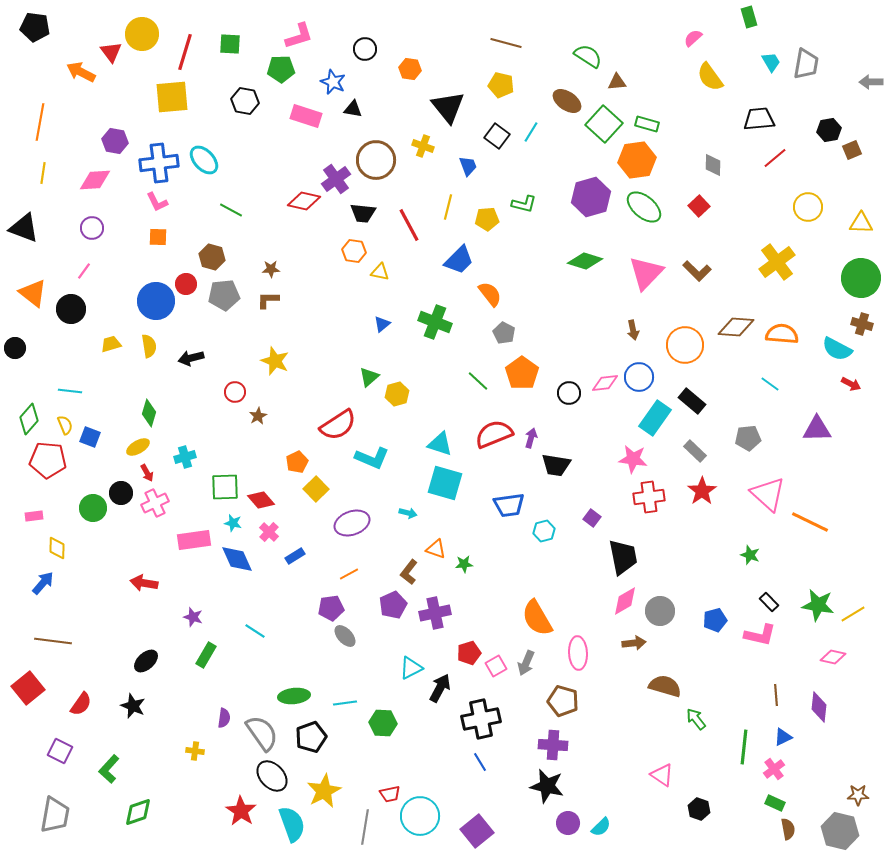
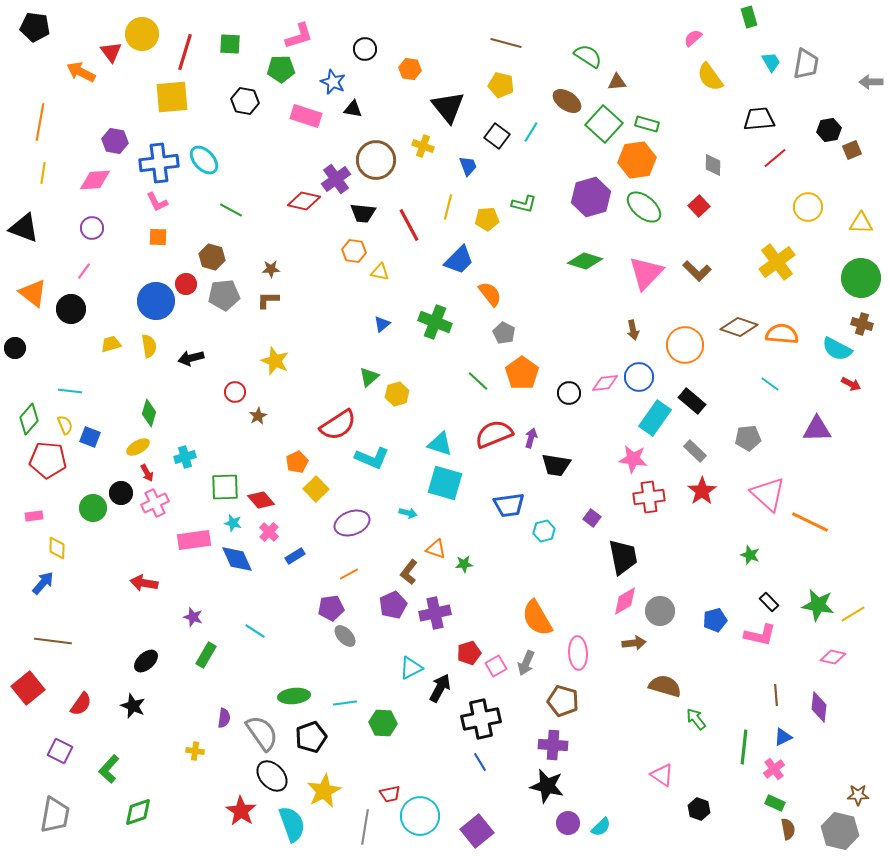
brown diamond at (736, 327): moved 3 px right; rotated 15 degrees clockwise
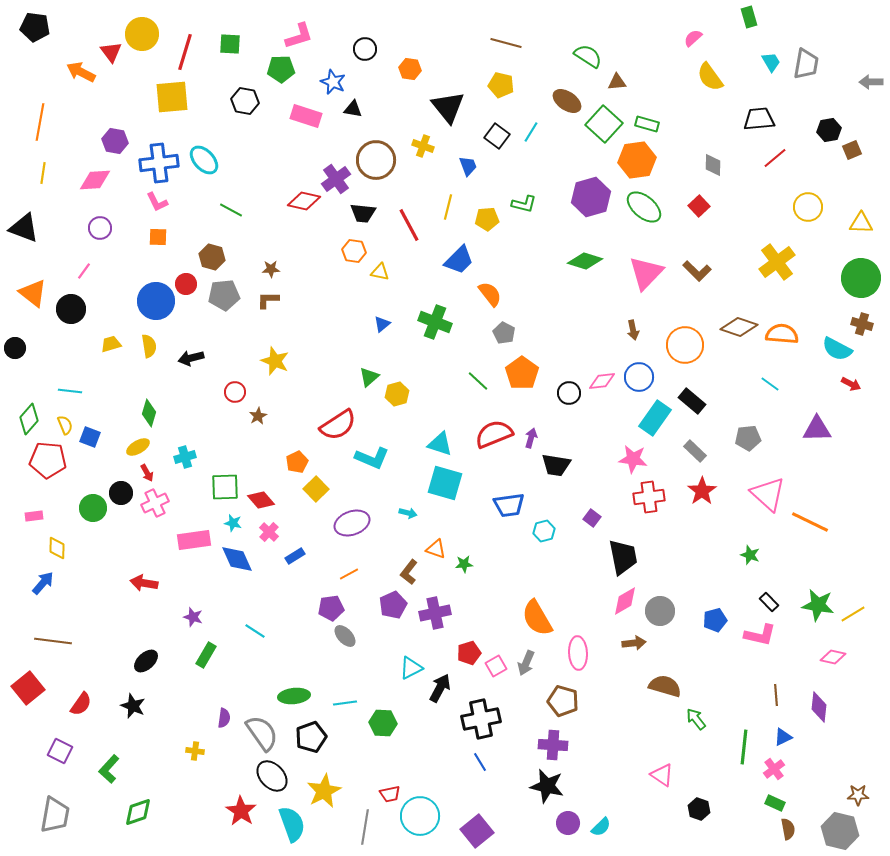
purple circle at (92, 228): moved 8 px right
pink diamond at (605, 383): moved 3 px left, 2 px up
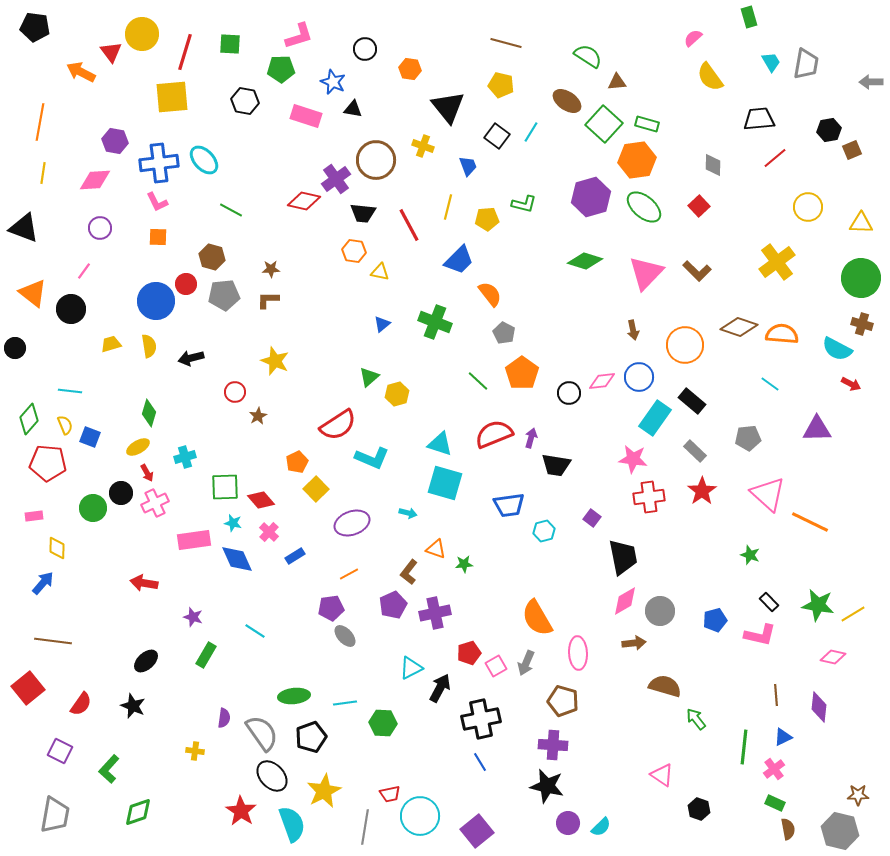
red pentagon at (48, 460): moved 3 px down
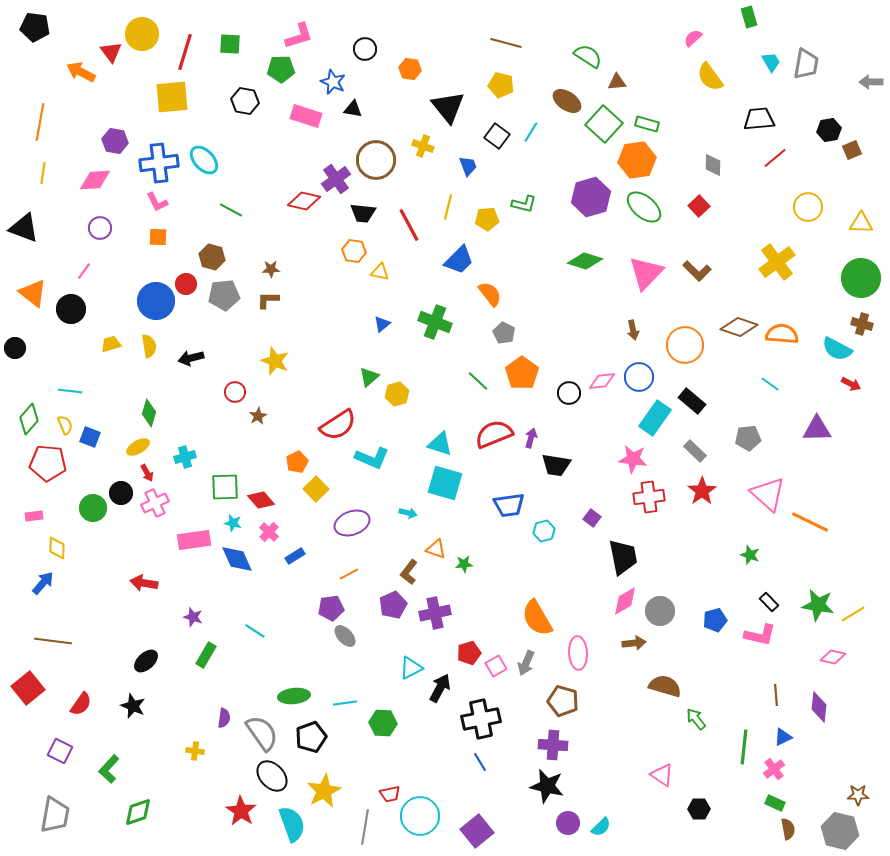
black hexagon at (699, 809): rotated 20 degrees counterclockwise
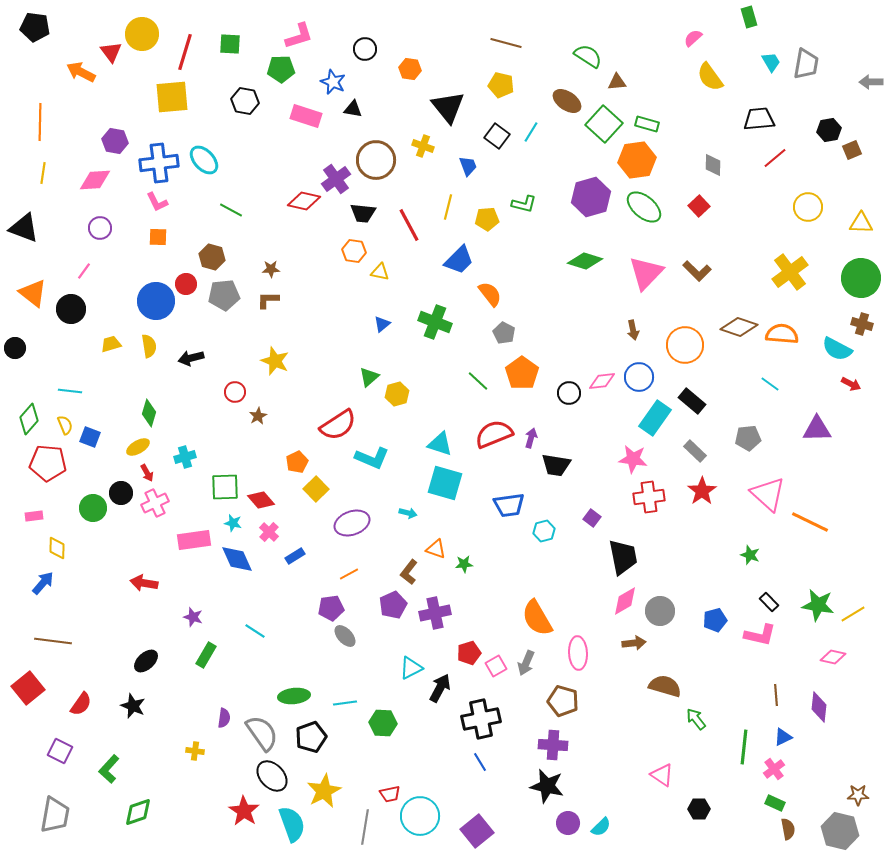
orange line at (40, 122): rotated 9 degrees counterclockwise
yellow cross at (777, 262): moved 13 px right, 10 px down
red star at (241, 811): moved 3 px right
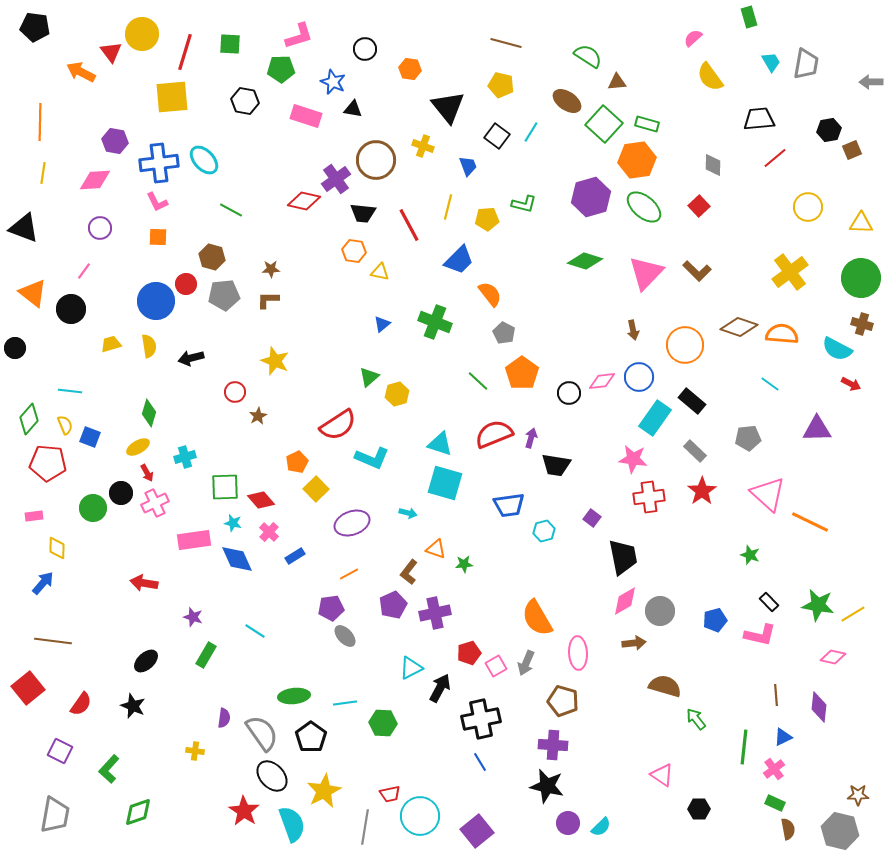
black pentagon at (311, 737): rotated 16 degrees counterclockwise
